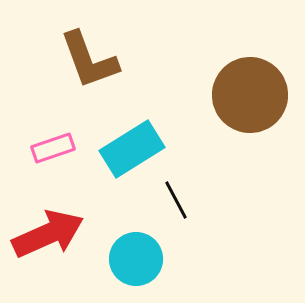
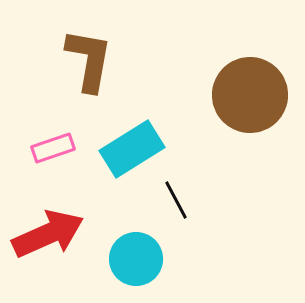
brown L-shape: rotated 150 degrees counterclockwise
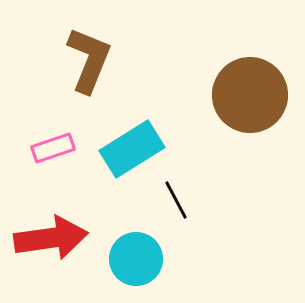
brown L-shape: rotated 12 degrees clockwise
red arrow: moved 3 px right, 4 px down; rotated 16 degrees clockwise
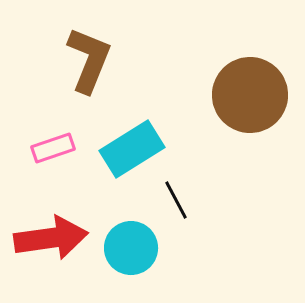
cyan circle: moved 5 px left, 11 px up
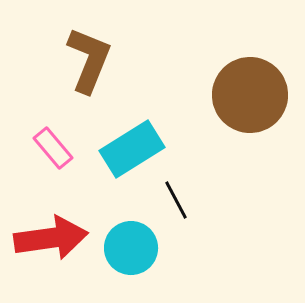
pink rectangle: rotated 69 degrees clockwise
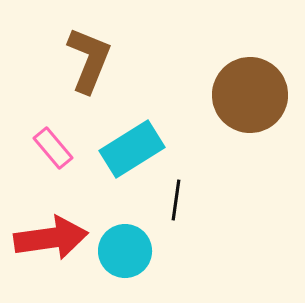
black line: rotated 36 degrees clockwise
cyan circle: moved 6 px left, 3 px down
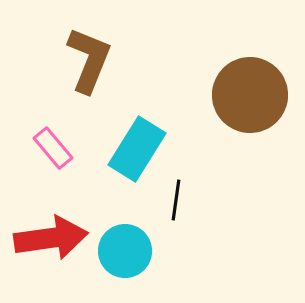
cyan rectangle: moved 5 px right; rotated 26 degrees counterclockwise
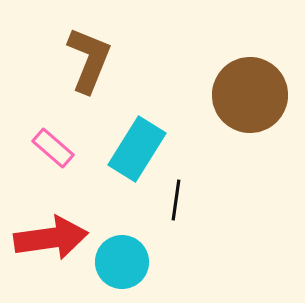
pink rectangle: rotated 9 degrees counterclockwise
cyan circle: moved 3 px left, 11 px down
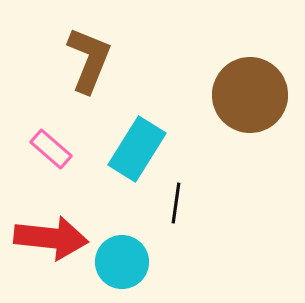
pink rectangle: moved 2 px left, 1 px down
black line: moved 3 px down
red arrow: rotated 14 degrees clockwise
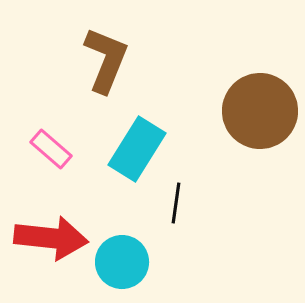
brown L-shape: moved 17 px right
brown circle: moved 10 px right, 16 px down
